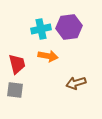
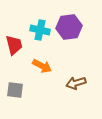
cyan cross: moved 1 px left, 1 px down; rotated 24 degrees clockwise
orange arrow: moved 6 px left, 10 px down; rotated 18 degrees clockwise
red trapezoid: moved 3 px left, 19 px up
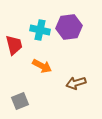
gray square: moved 5 px right, 11 px down; rotated 30 degrees counterclockwise
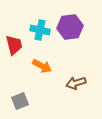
purple hexagon: moved 1 px right
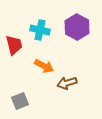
purple hexagon: moved 7 px right; rotated 25 degrees counterclockwise
orange arrow: moved 2 px right
brown arrow: moved 9 px left
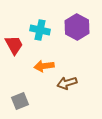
red trapezoid: rotated 15 degrees counterclockwise
orange arrow: rotated 144 degrees clockwise
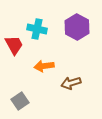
cyan cross: moved 3 px left, 1 px up
brown arrow: moved 4 px right
gray square: rotated 12 degrees counterclockwise
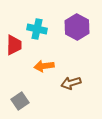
red trapezoid: rotated 30 degrees clockwise
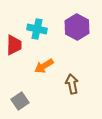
orange arrow: rotated 24 degrees counterclockwise
brown arrow: moved 1 px right, 1 px down; rotated 96 degrees clockwise
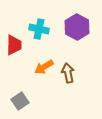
cyan cross: moved 2 px right
orange arrow: moved 1 px down
brown arrow: moved 4 px left, 11 px up
